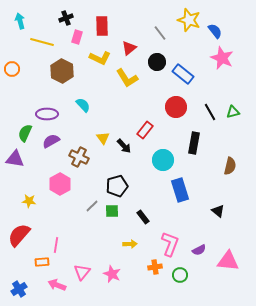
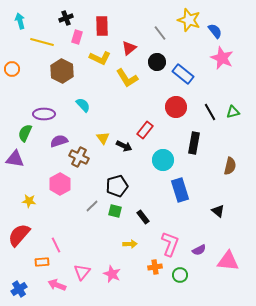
purple ellipse at (47, 114): moved 3 px left
purple semicircle at (51, 141): moved 8 px right; rotated 12 degrees clockwise
black arrow at (124, 146): rotated 21 degrees counterclockwise
green square at (112, 211): moved 3 px right; rotated 16 degrees clockwise
pink line at (56, 245): rotated 35 degrees counterclockwise
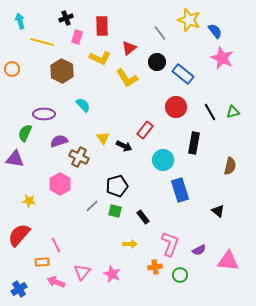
pink arrow at (57, 285): moved 1 px left, 3 px up
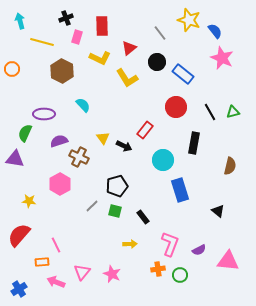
orange cross at (155, 267): moved 3 px right, 2 px down
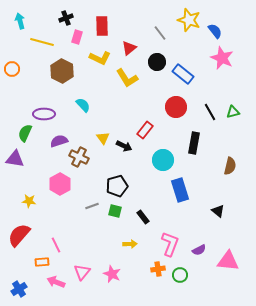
gray line at (92, 206): rotated 24 degrees clockwise
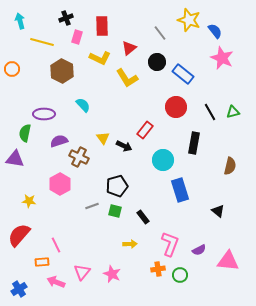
green semicircle at (25, 133): rotated 12 degrees counterclockwise
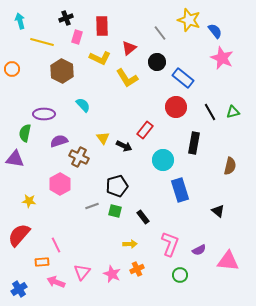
blue rectangle at (183, 74): moved 4 px down
orange cross at (158, 269): moved 21 px left; rotated 16 degrees counterclockwise
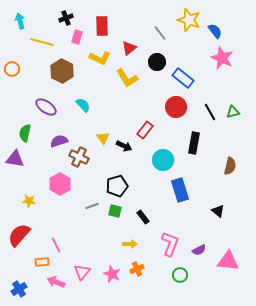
purple ellipse at (44, 114): moved 2 px right, 7 px up; rotated 35 degrees clockwise
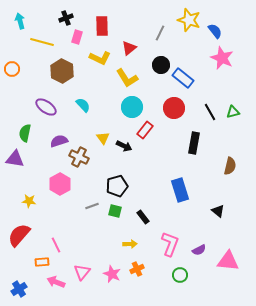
gray line at (160, 33): rotated 63 degrees clockwise
black circle at (157, 62): moved 4 px right, 3 px down
red circle at (176, 107): moved 2 px left, 1 px down
cyan circle at (163, 160): moved 31 px left, 53 px up
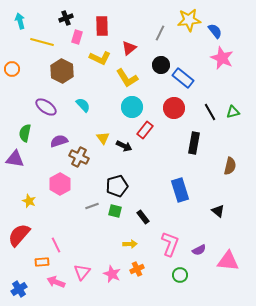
yellow star at (189, 20): rotated 25 degrees counterclockwise
yellow star at (29, 201): rotated 16 degrees clockwise
